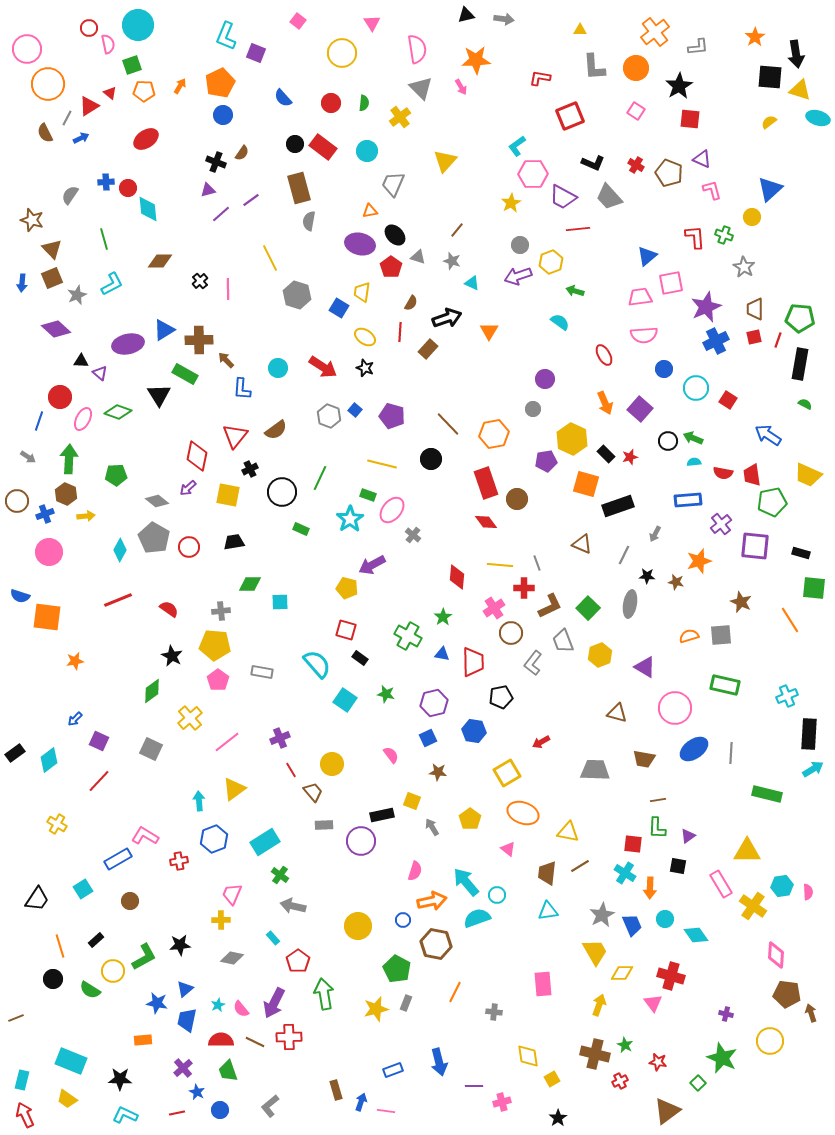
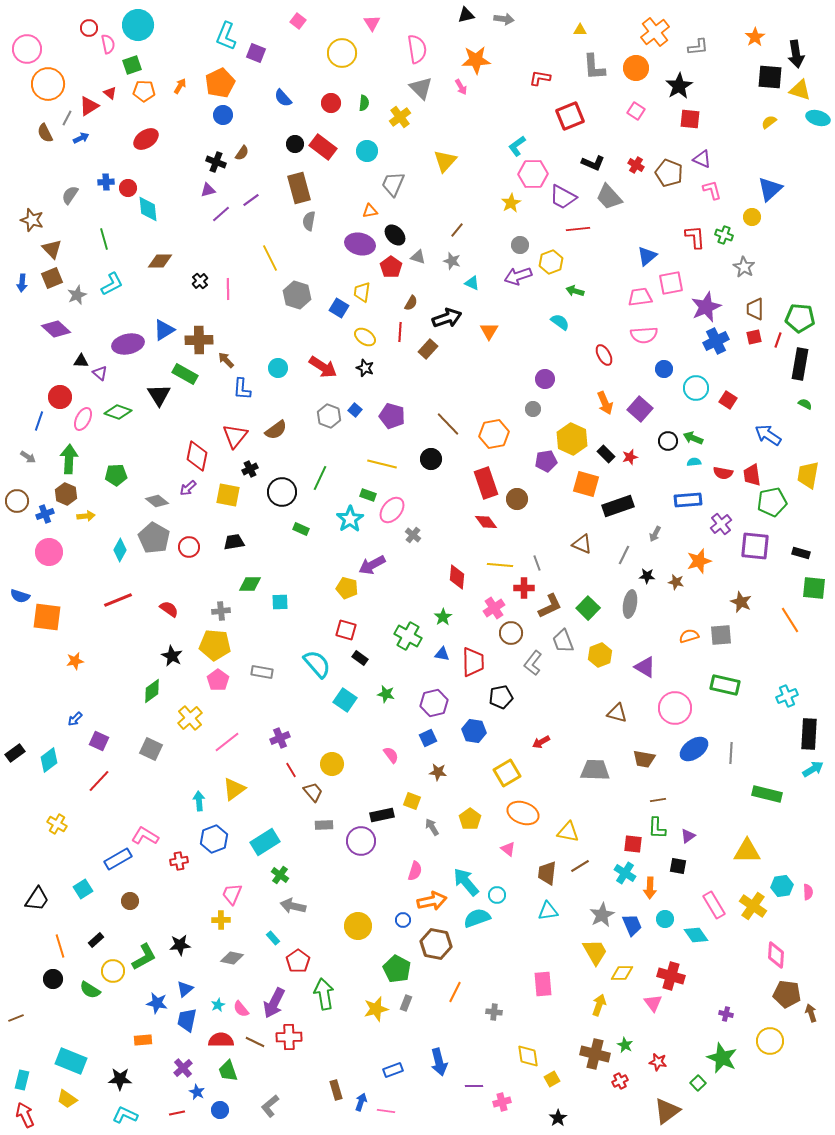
yellow trapezoid at (808, 475): rotated 76 degrees clockwise
pink rectangle at (721, 884): moved 7 px left, 21 px down
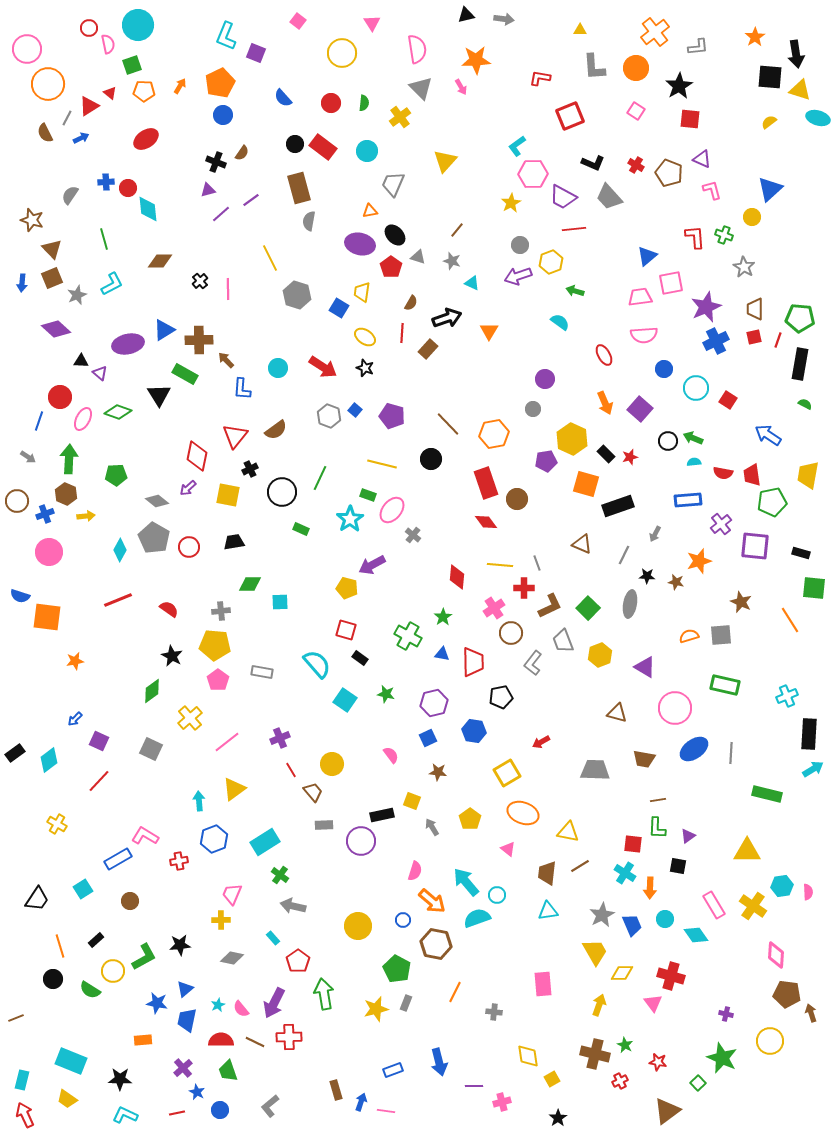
red line at (578, 229): moved 4 px left
red line at (400, 332): moved 2 px right, 1 px down
orange arrow at (432, 901): rotated 52 degrees clockwise
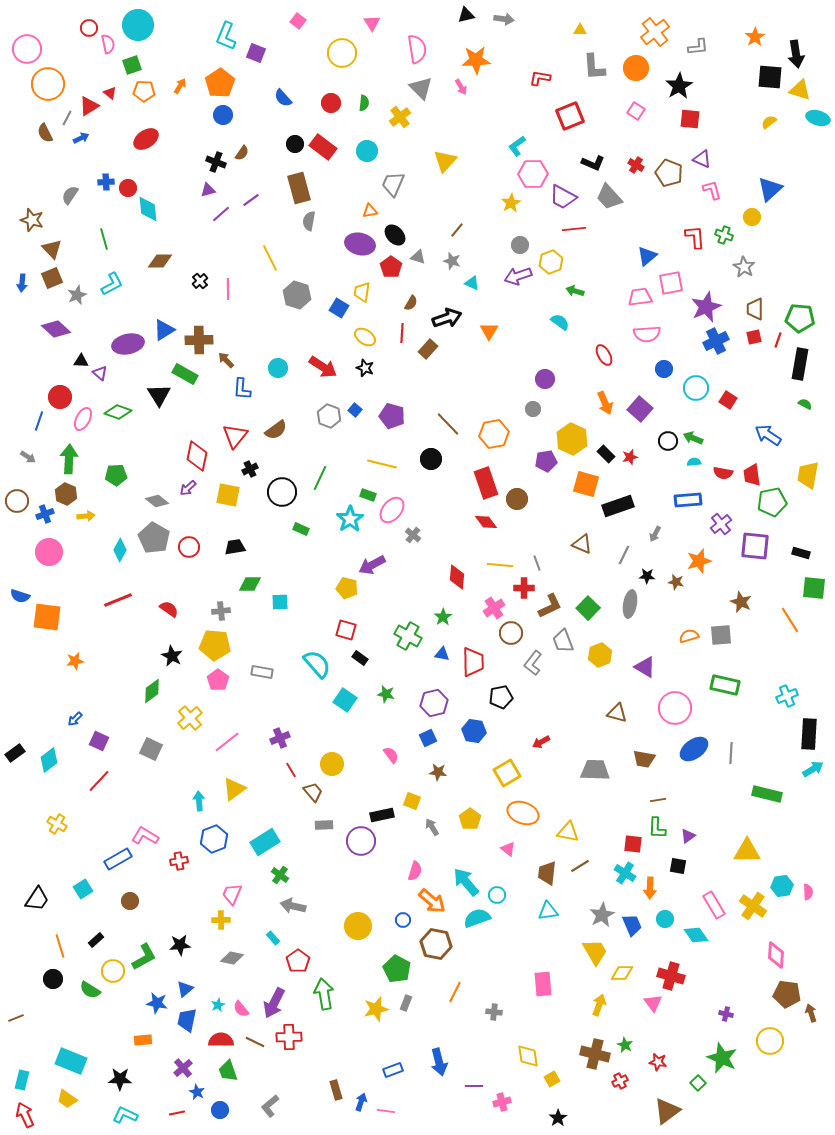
orange pentagon at (220, 83): rotated 8 degrees counterclockwise
pink semicircle at (644, 335): moved 3 px right, 1 px up
black trapezoid at (234, 542): moved 1 px right, 5 px down
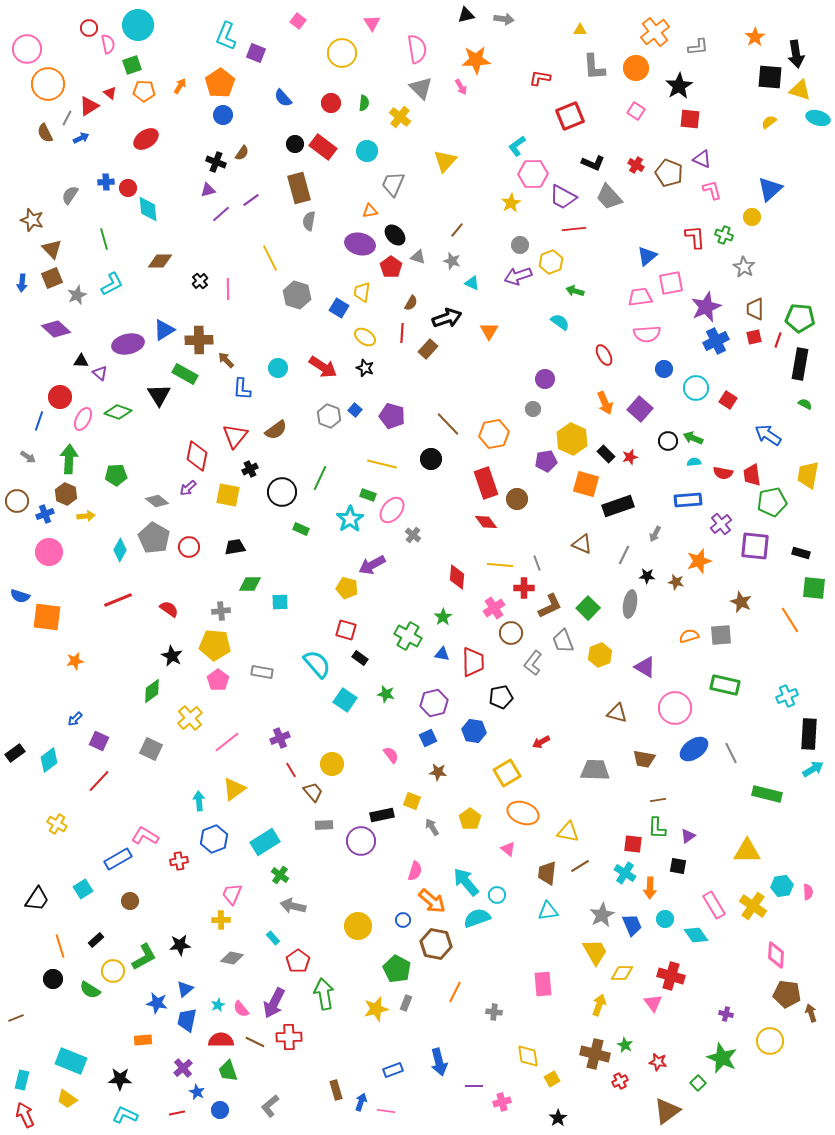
yellow cross at (400, 117): rotated 15 degrees counterclockwise
gray line at (731, 753): rotated 30 degrees counterclockwise
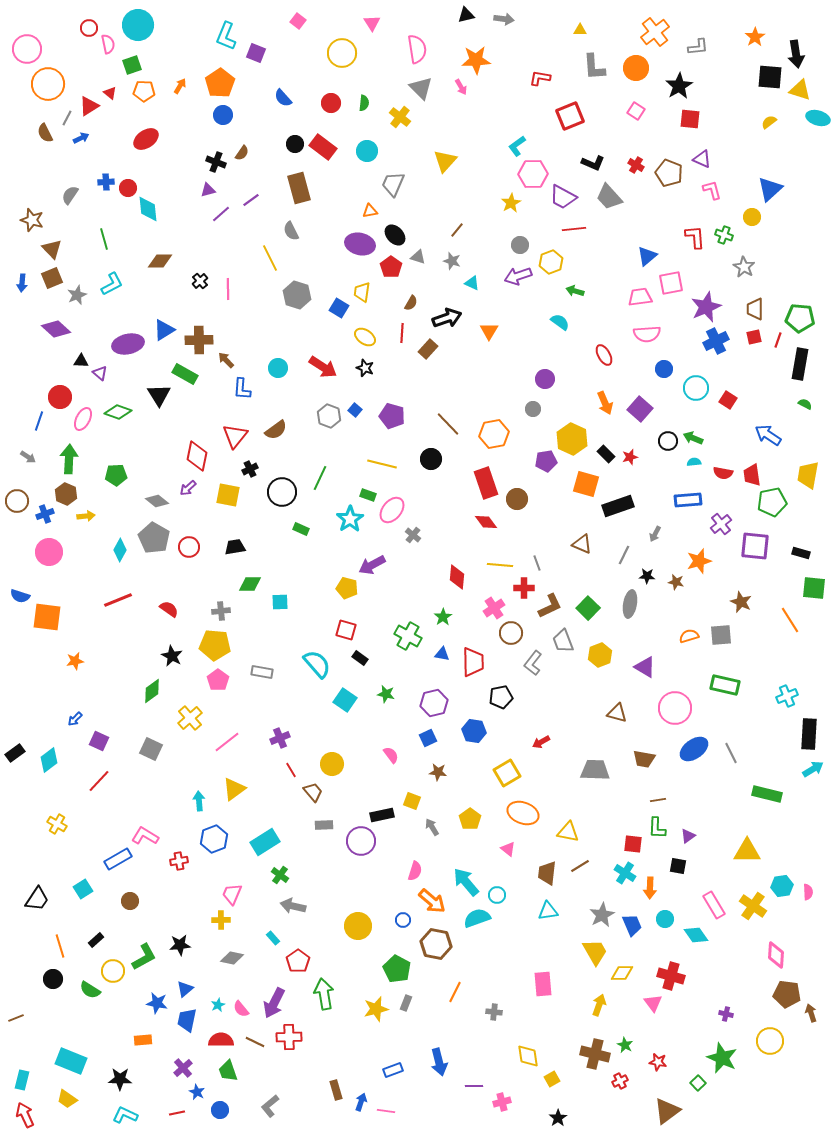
gray semicircle at (309, 221): moved 18 px left, 10 px down; rotated 36 degrees counterclockwise
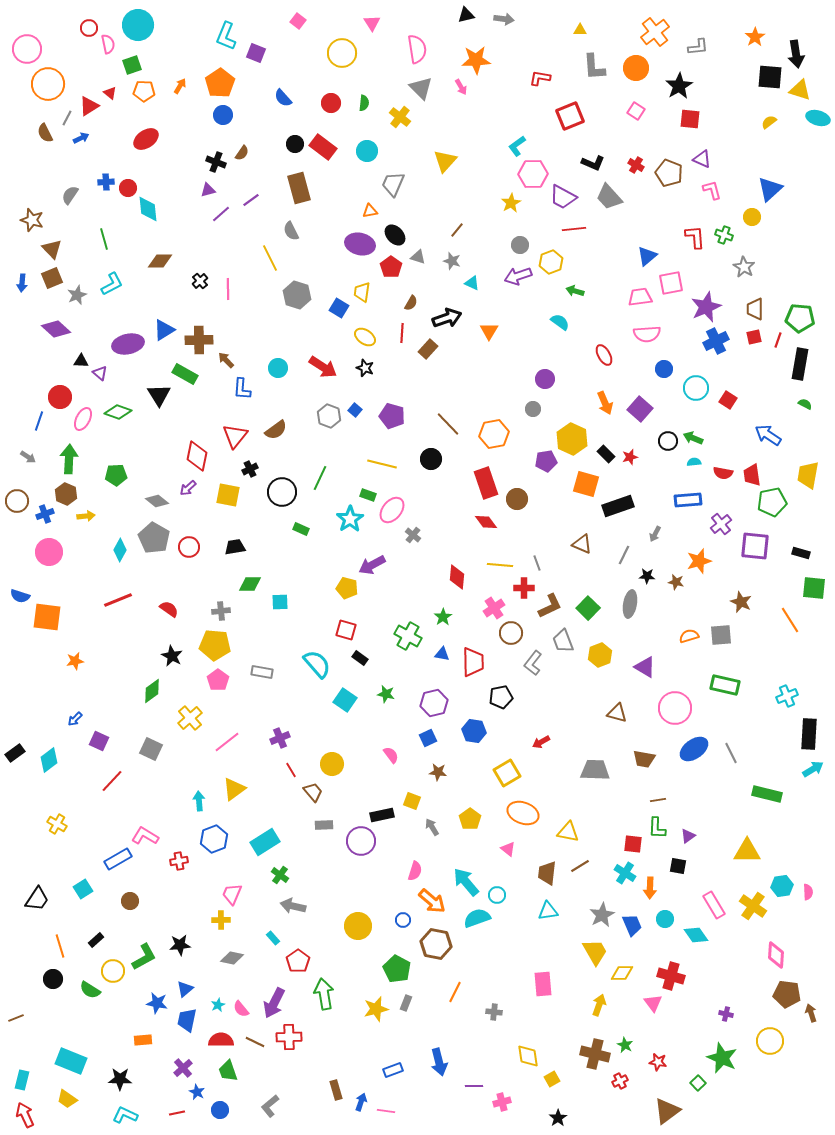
red line at (99, 781): moved 13 px right
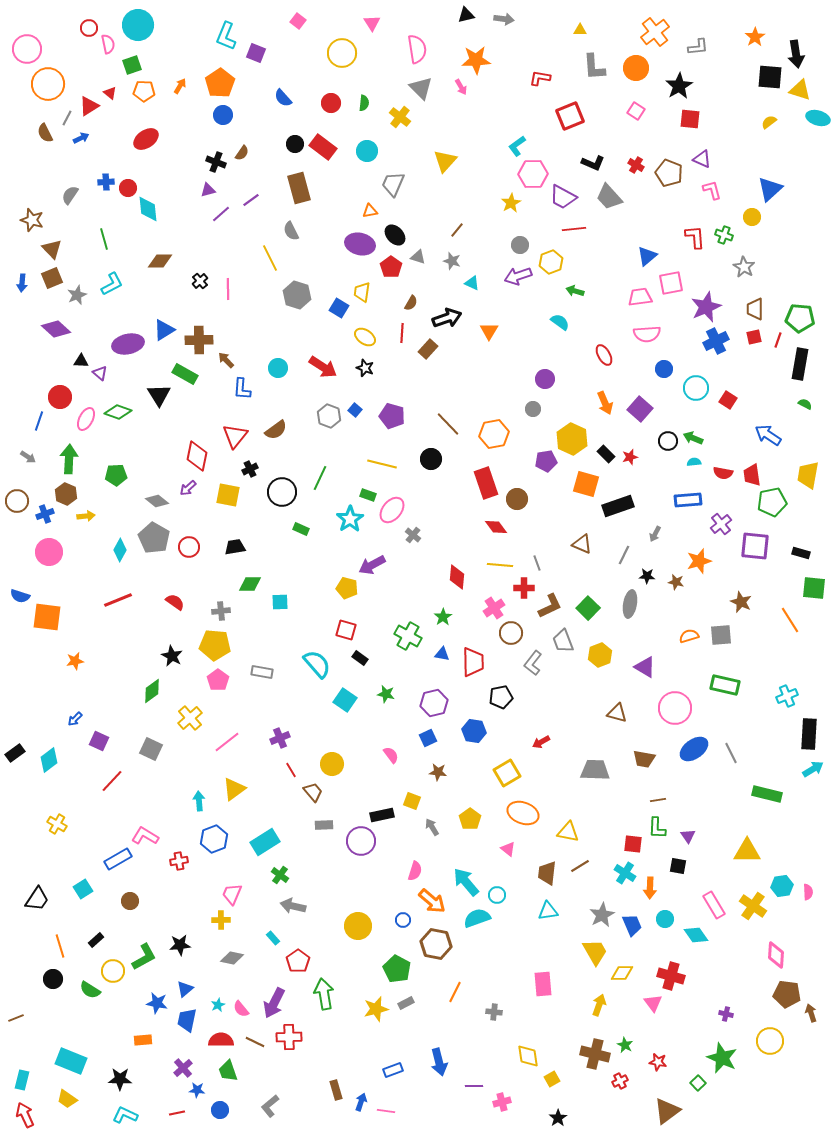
pink ellipse at (83, 419): moved 3 px right
red diamond at (486, 522): moved 10 px right, 5 px down
red semicircle at (169, 609): moved 6 px right, 7 px up
purple triangle at (688, 836): rotated 28 degrees counterclockwise
gray rectangle at (406, 1003): rotated 42 degrees clockwise
blue star at (197, 1092): moved 2 px up; rotated 21 degrees counterclockwise
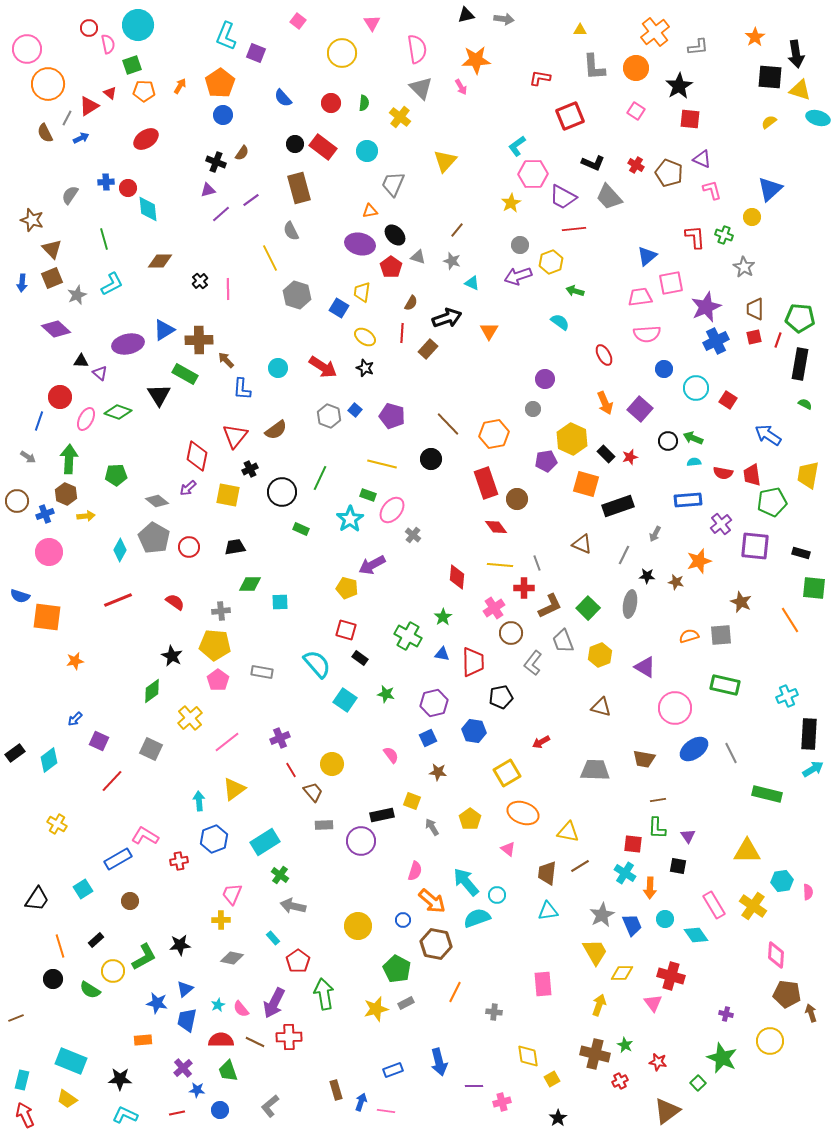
brown triangle at (617, 713): moved 16 px left, 6 px up
cyan hexagon at (782, 886): moved 5 px up
